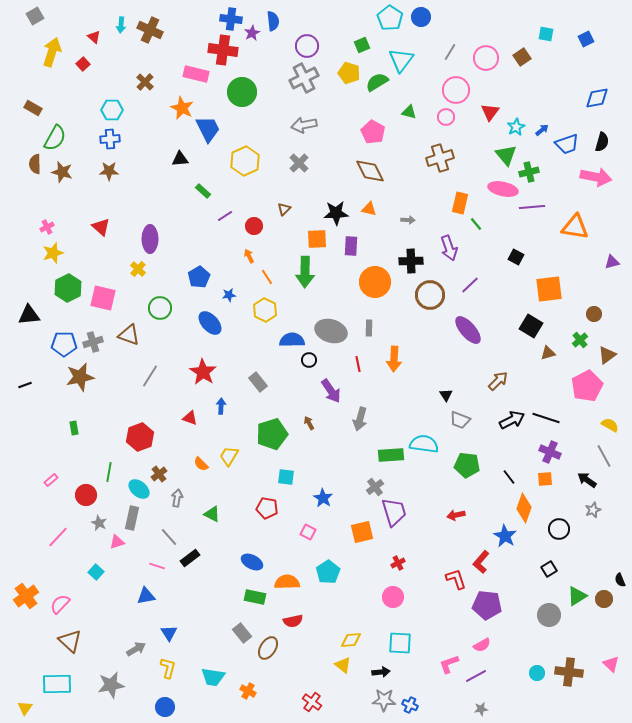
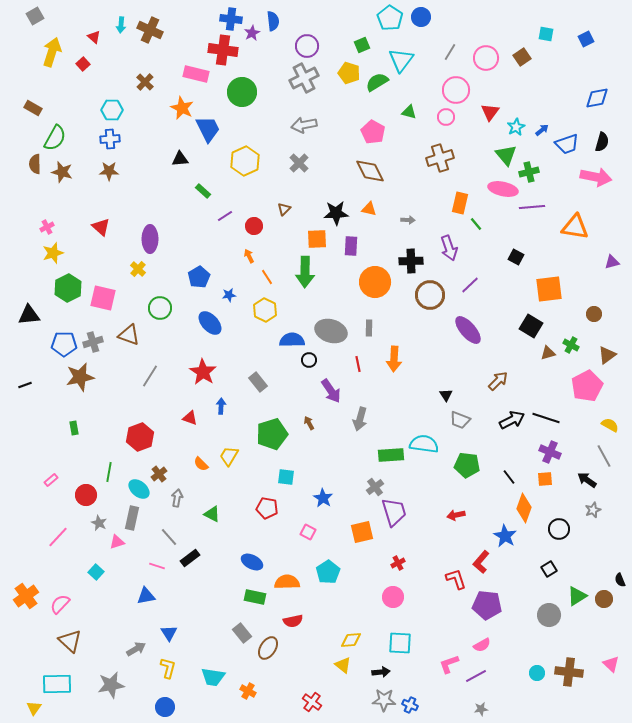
green cross at (580, 340): moved 9 px left, 5 px down; rotated 21 degrees counterclockwise
yellow triangle at (25, 708): moved 9 px right
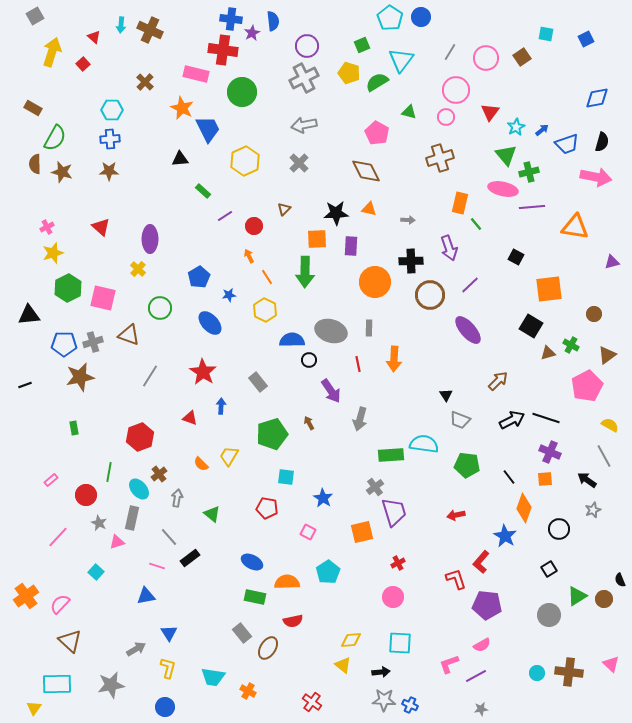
pink pentagon at (373, 132): moved 4 px right, 1 px down
brown diamond at (370, 171): moved 4 px left
cyan ellipse at (139, 489): rotated 10 degrees clockwise
green triangle at (212, 514): rotated 12 degrees clockwise
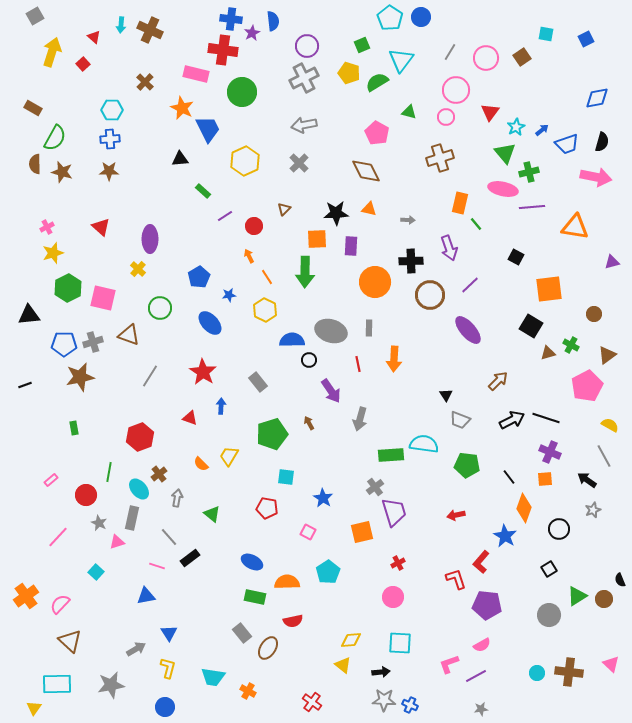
green triangle at (506, 155): moved 1 px left, 2 px up
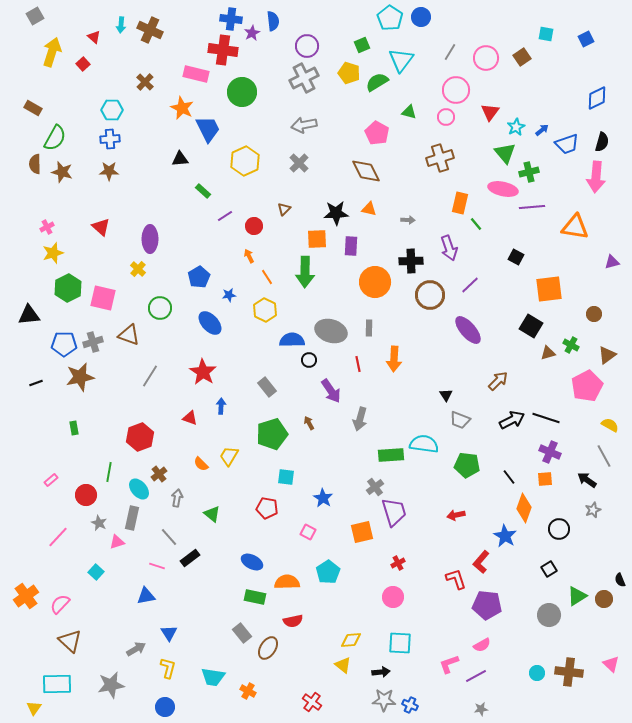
blue diamond at (597, 98): rotated 15 degrees counterclockwise
pink arrow at (596, 177): rotated 84 degrees clockwise
gray rectangle at (258, 382): moved 9 px right, 5 px down
black line at (25, 385): moved 11 px right, 2 px up
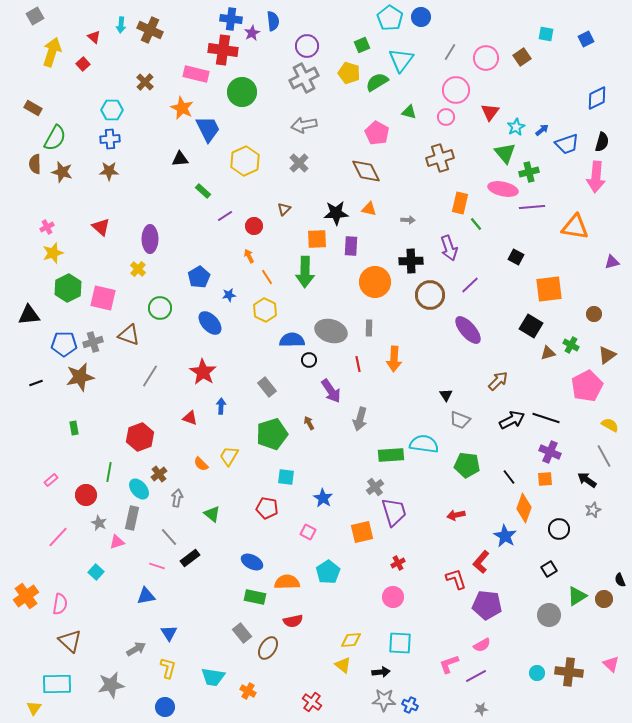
pink semicircle at (60, 604): rotated 145 degrees clockwise
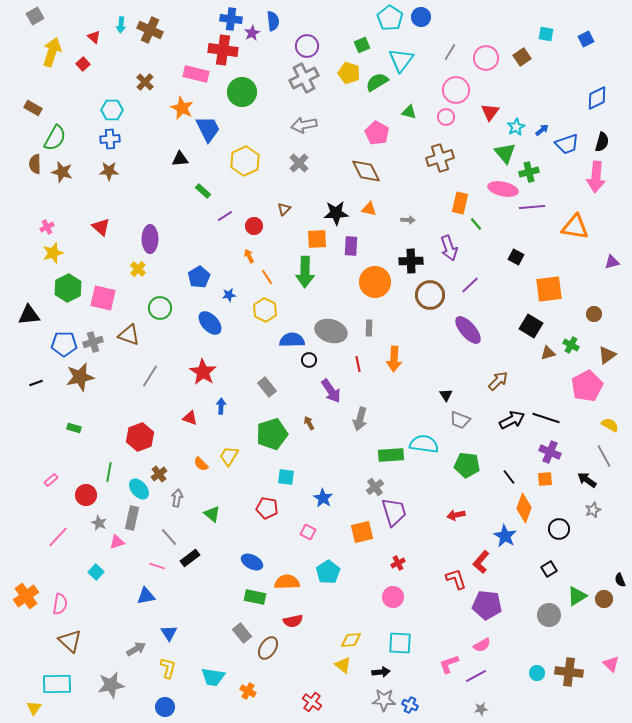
green rectangle at (74, 428): rotated 64 degrees counterclockwise
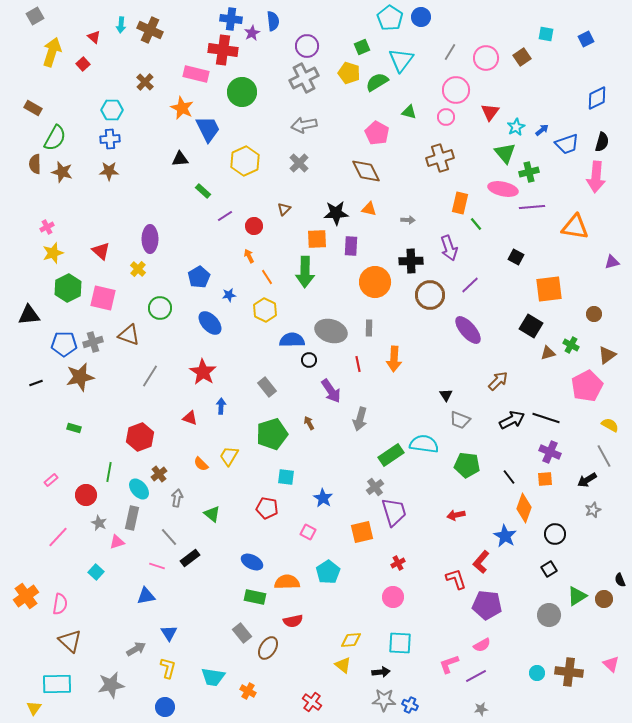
green square at (362, 45): moved 2 px down
red triangle at (101, 227): moved 24 px down
green rectangle at (391, 455): rotated 30 degrees counterclockwise
black arrow at (587, 480): rotated 66 degrees counterclockwise
black circle at (559, 529): moved 4 px left, 5 px down
